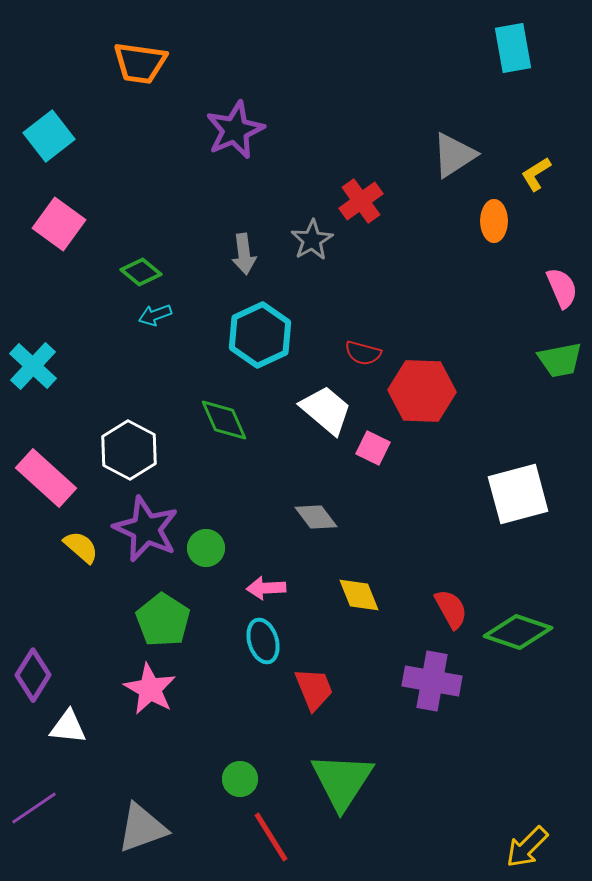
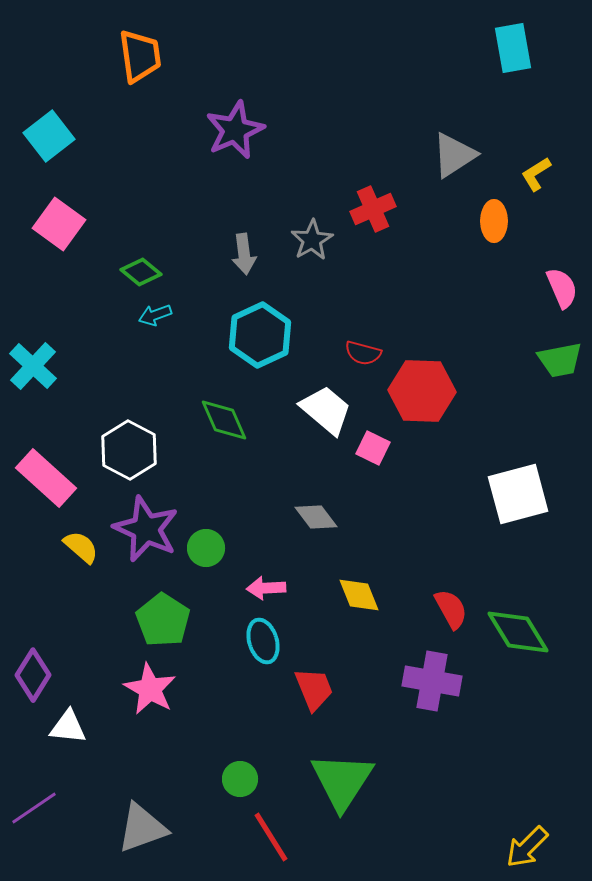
orange trapezoid at (140, 63): moved 7 px up; rotated 106 degrees counterclockwise
red cross at (361, 201): moved 12 px right, 8 px down; rotated 12 degrees clockwise
green diamond at (518, 632): rotated 40 degrees clockwise
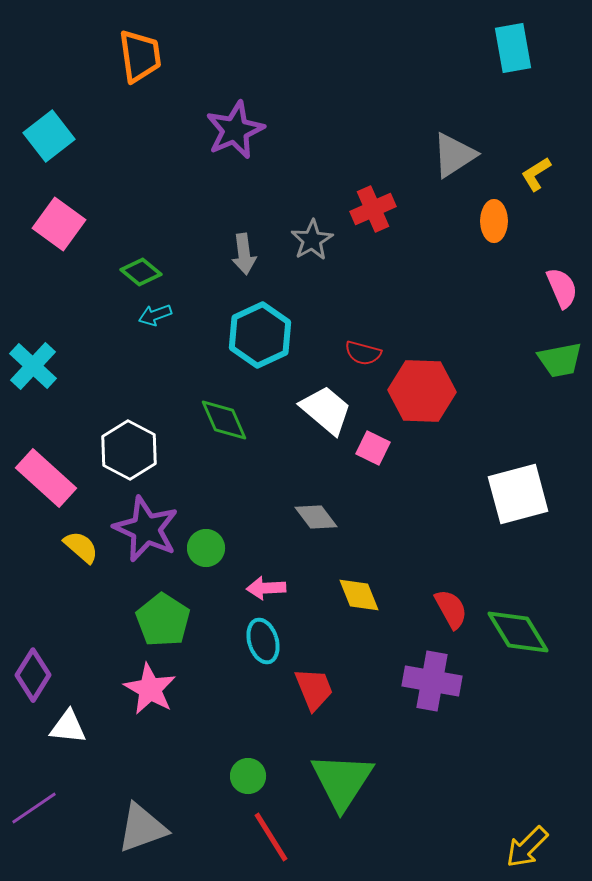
green circle at (240, 779): moved 8 px right, 3 px up
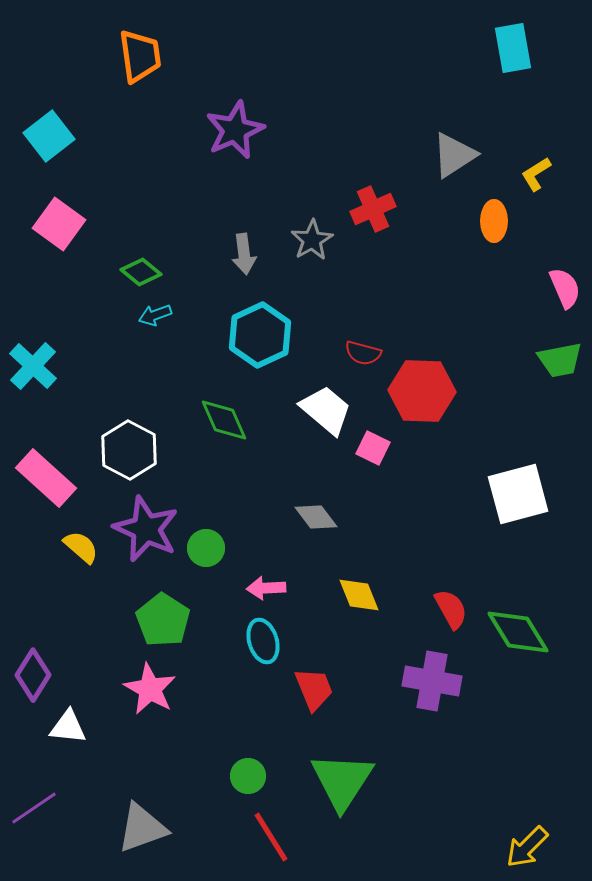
pink semicircle at (562, 288): moved 3 px right
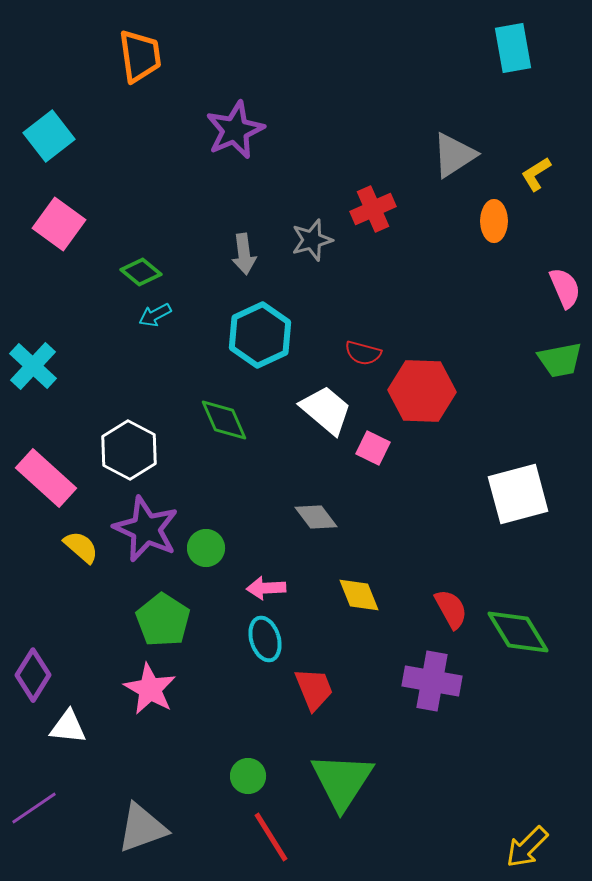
gray star at (312, 240): rotated 15 degrees clockwise
cyan arrow at (155, 315): rotated 8 degrees counterclockwise
cyan ellipse at (263, 641): moved 2 px right, 2 px up
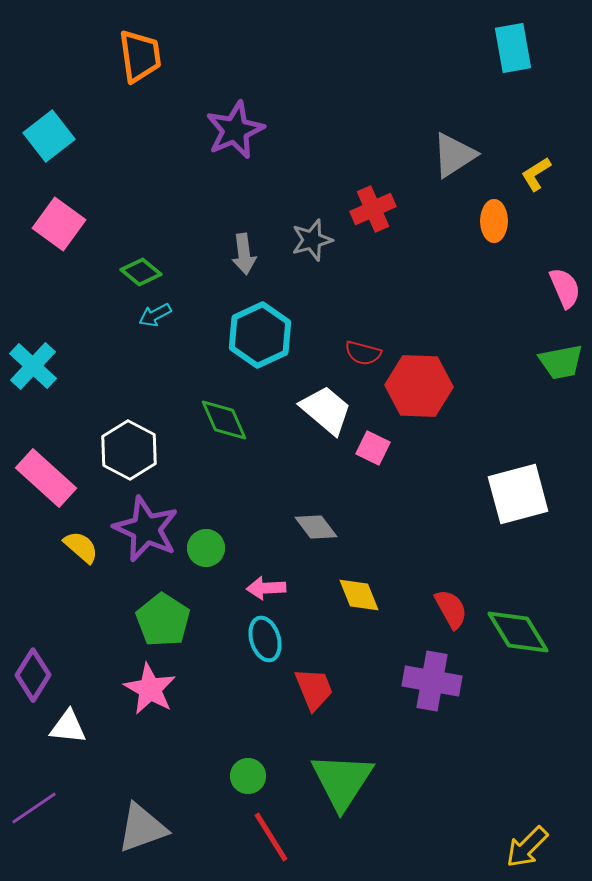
green trapezoid at (560, 360): moved 1 px right, 2 px down
red hexagon at (422, 391): moved 3 px left, 5 px up
gray diamond at (316, 517): moved 10 px down
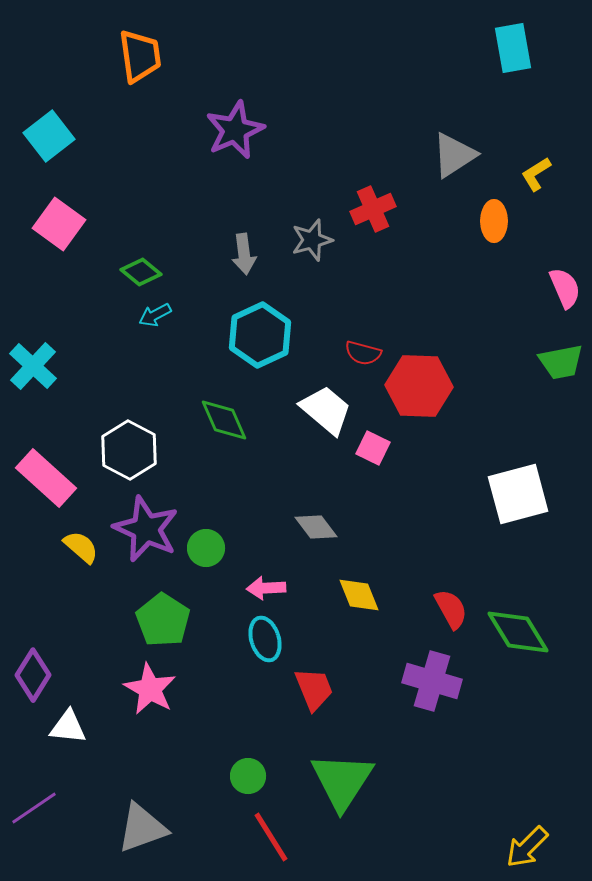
purple cross at (432, 681): rotated 6 degrees clockwise
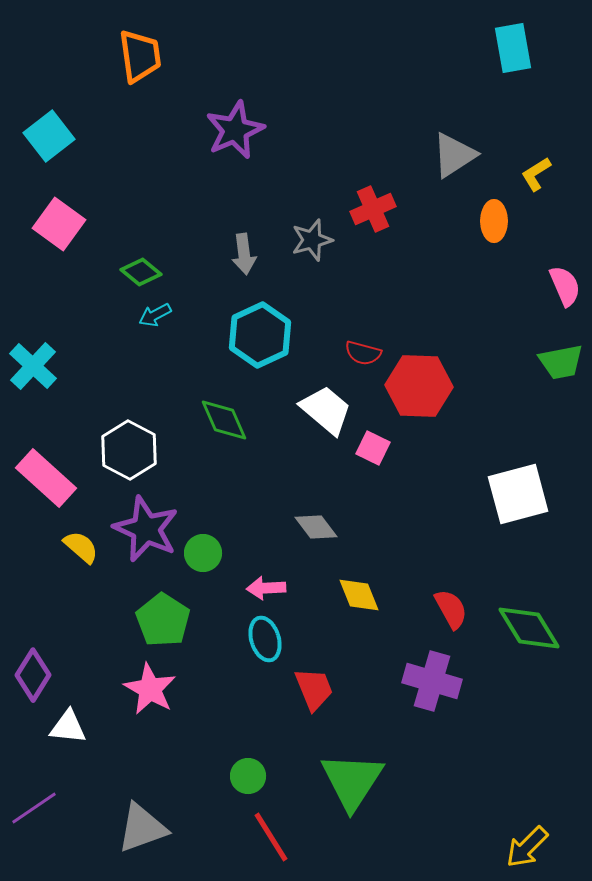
pink semicircle at (565, 288): moved 2 px up
green circle at (206, 548): moved 3 px left, 5 px down
green diamond at (518, 632): moved 11 px right, 4 px up
green triangle at (342, 781): moved 10 px right
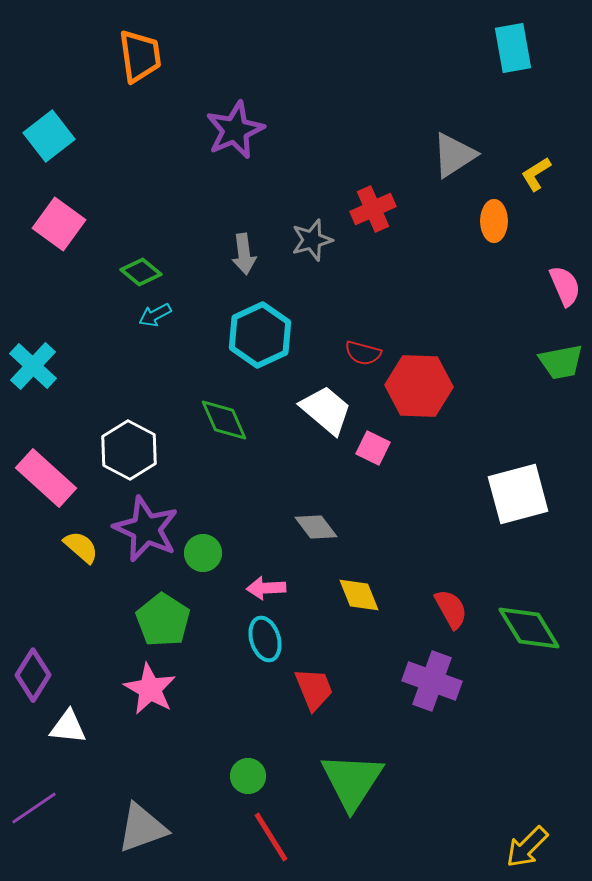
purple cross at (432, 681): rotated 4 degrees clockwise
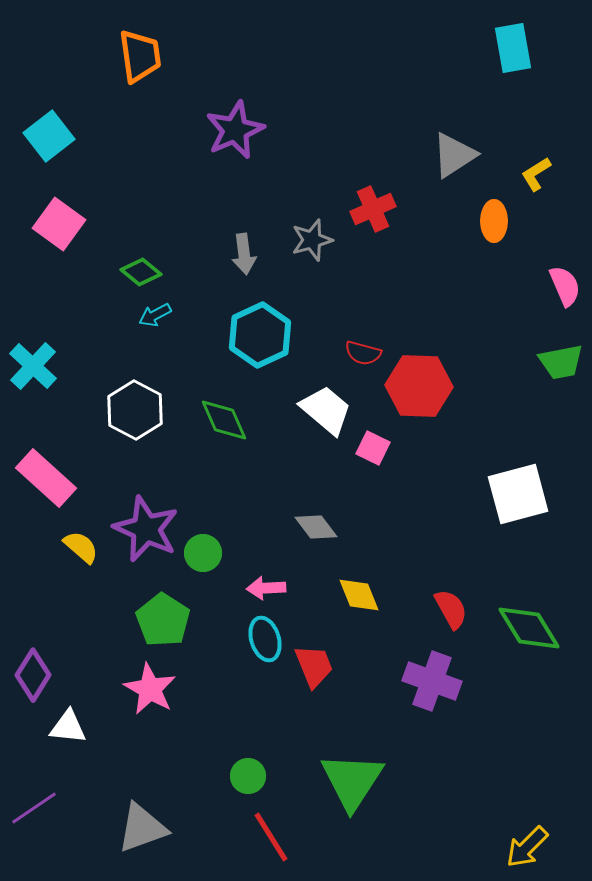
white hexagon at (129, 450): moved 6 px right, 40 px up
red trapezoid at (314, 689): moved 23 px up
